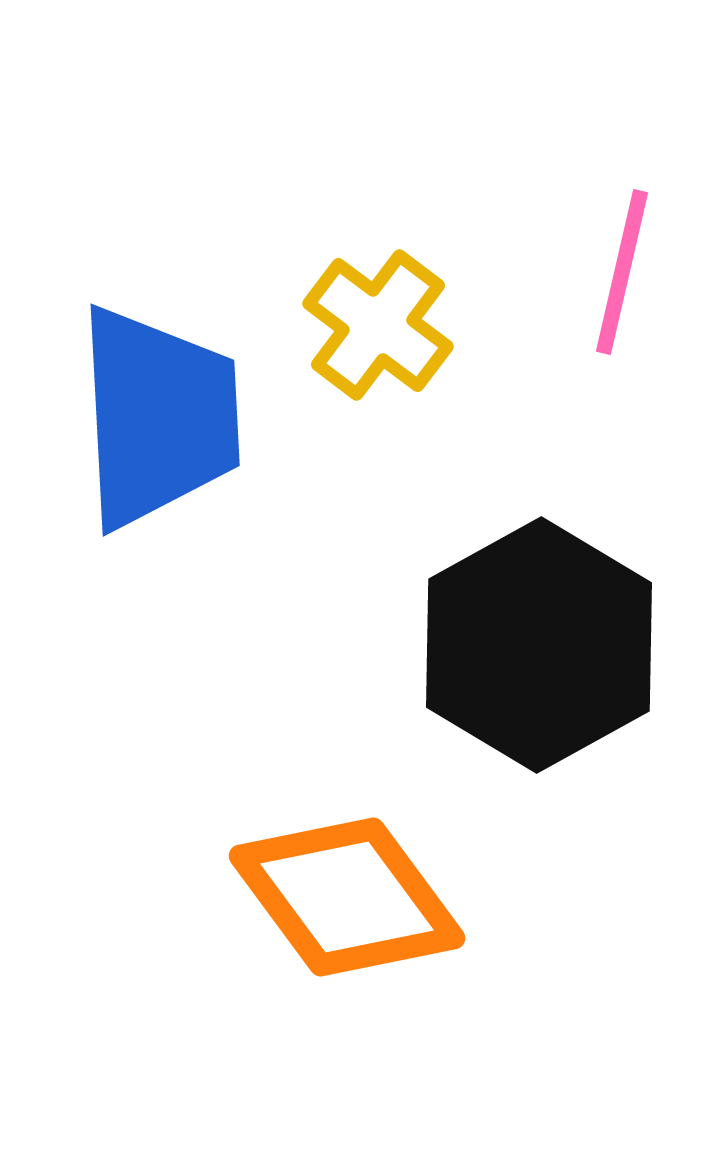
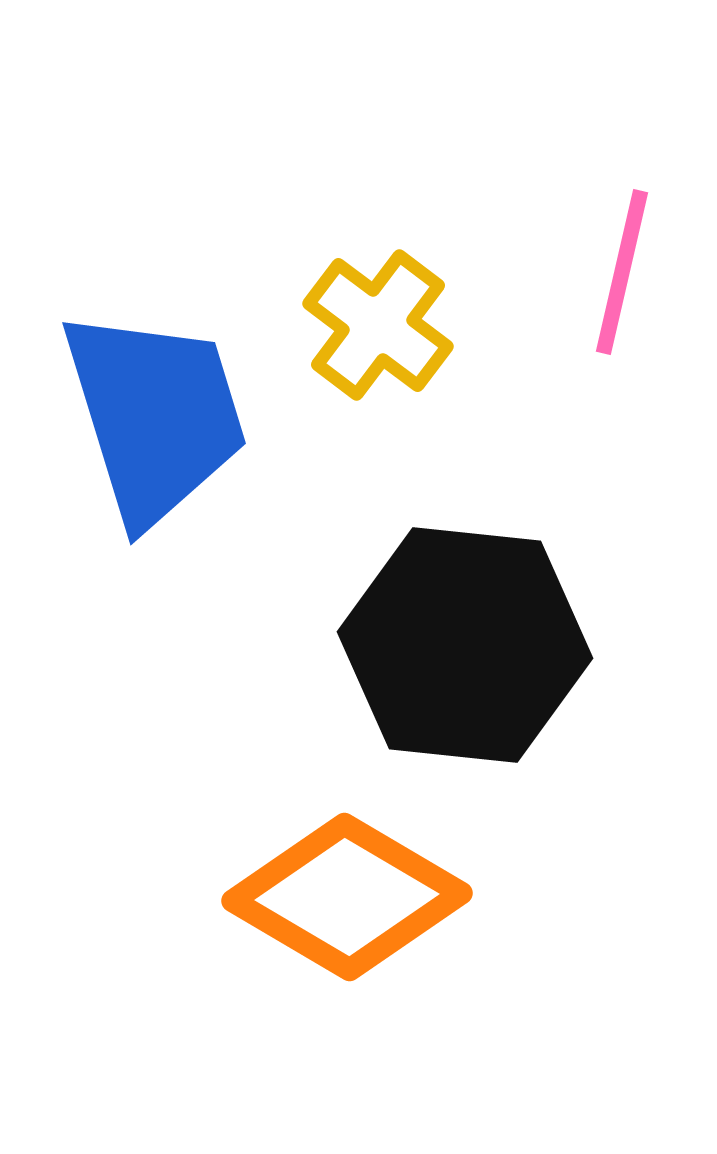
blue trapezoid: moved 3 px left, 1 px up; rotated 14 degrees counterclockwise
black hexagon: moved 74 px left; rotated 25 degrees counterclockwise
orange diamond: rotated 23 degrees counterclockwise
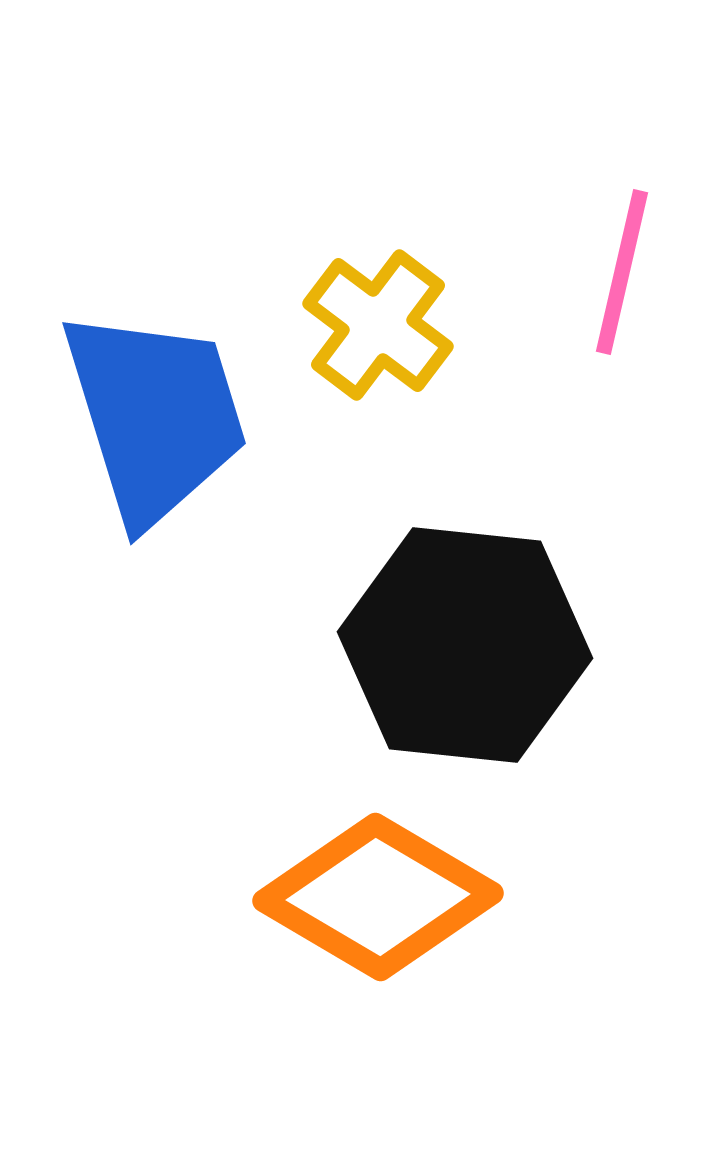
orange diamond: moved 31 px right
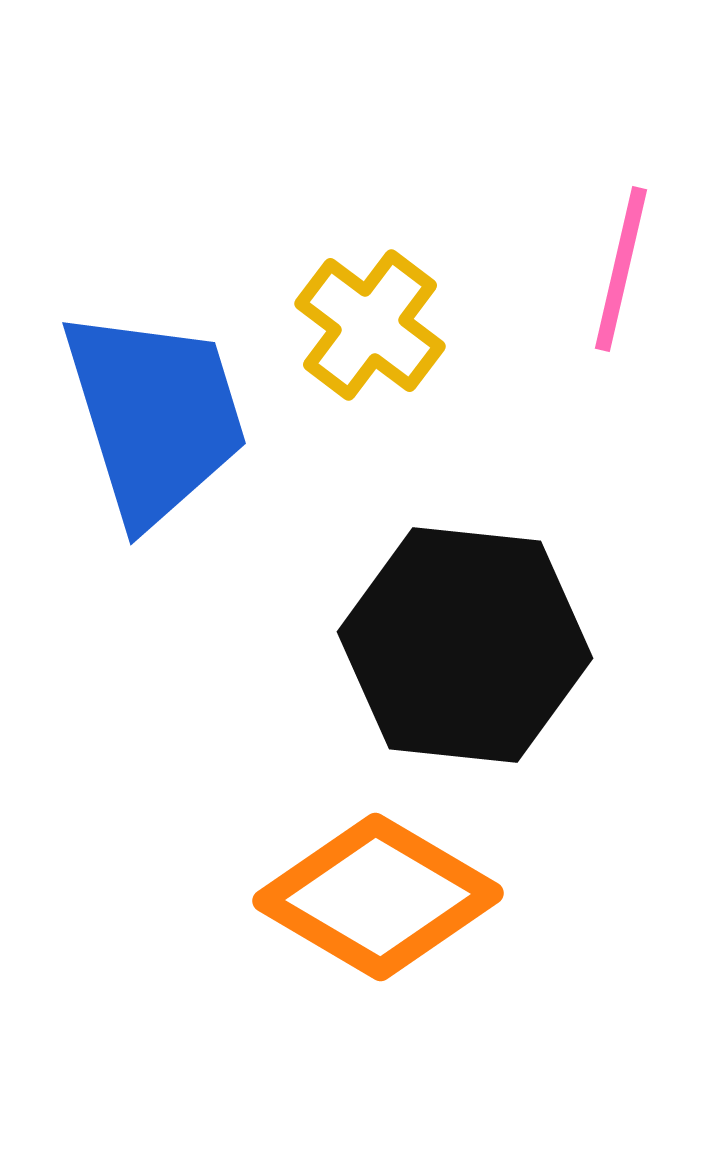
pink line: moved 1 px left, 3 px up
yellow cross: moved 8 px left
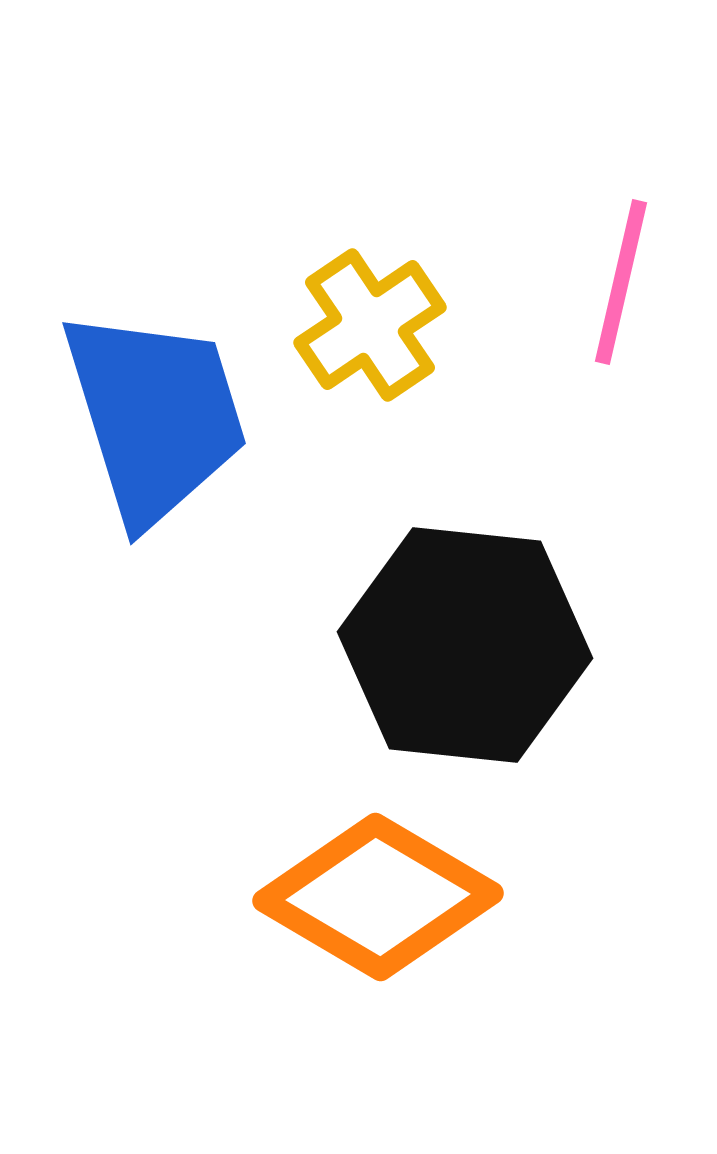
pink line: moved 13 px down
yellow cross: rotated 19 degrees clockwise
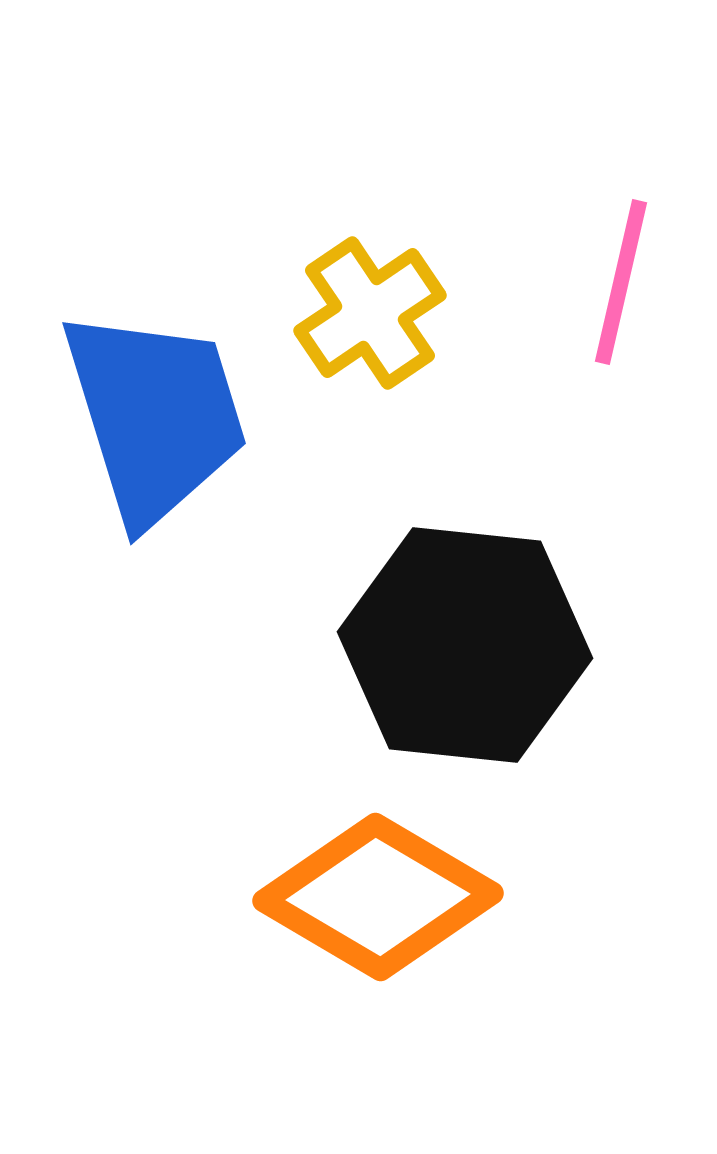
yellow cross: moved 12 px up
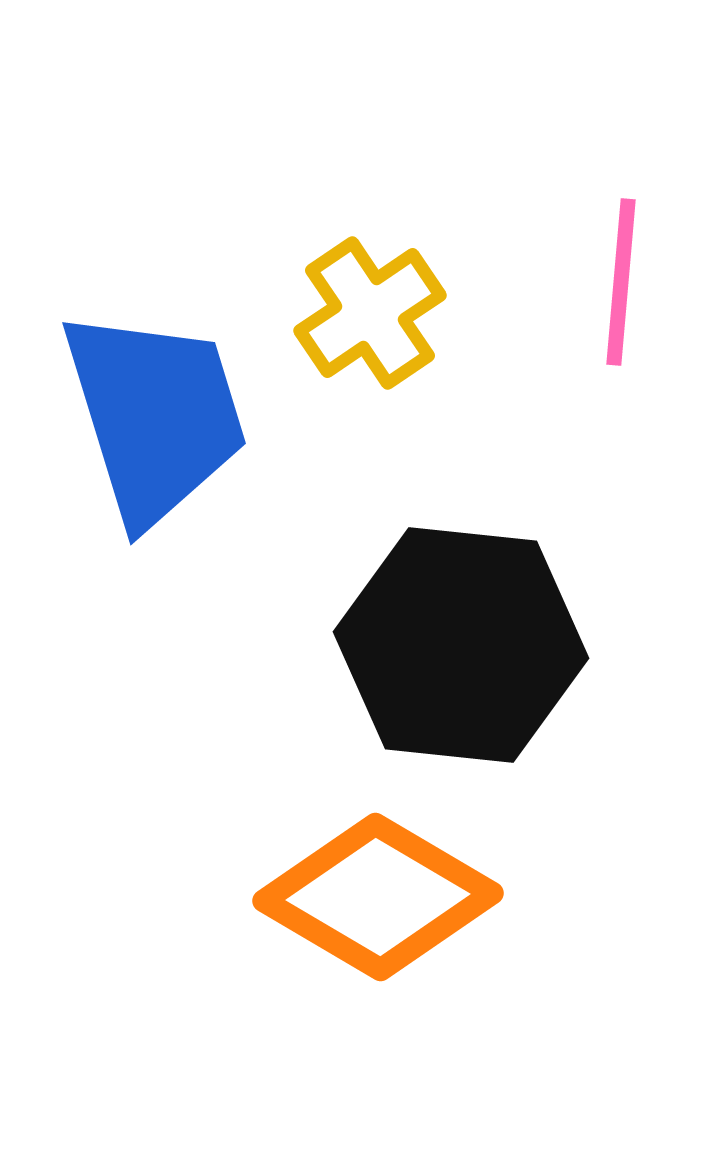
pink line: rotated 8 degrees counterclockwise
black hexagon: moved 4 px left
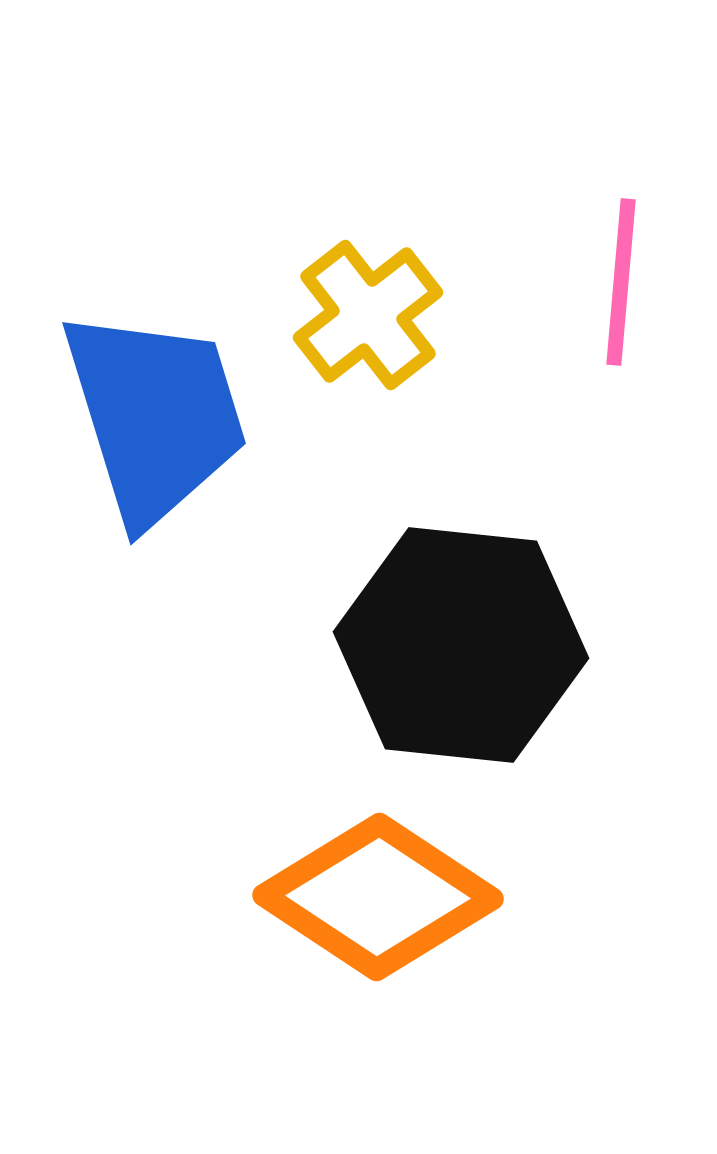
yellow cross: moved 2 px left, 2 px down; rotated 4 degrees counterclockwise
orange diamond: rotated 3 degrees clockwise
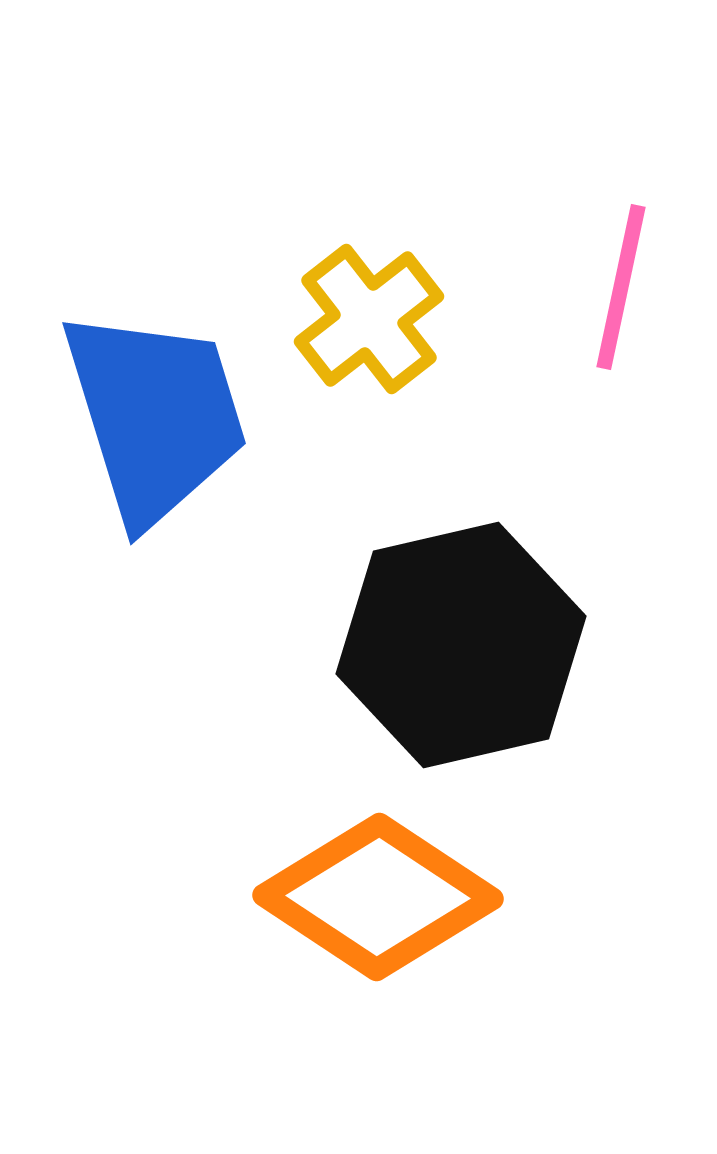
pink line: moved 5 px down; rotated 7 degrees clockwise
yellow cross: moved 1 px right, 4 px down
black hexagon: rotated 19 degrees counterclockwise
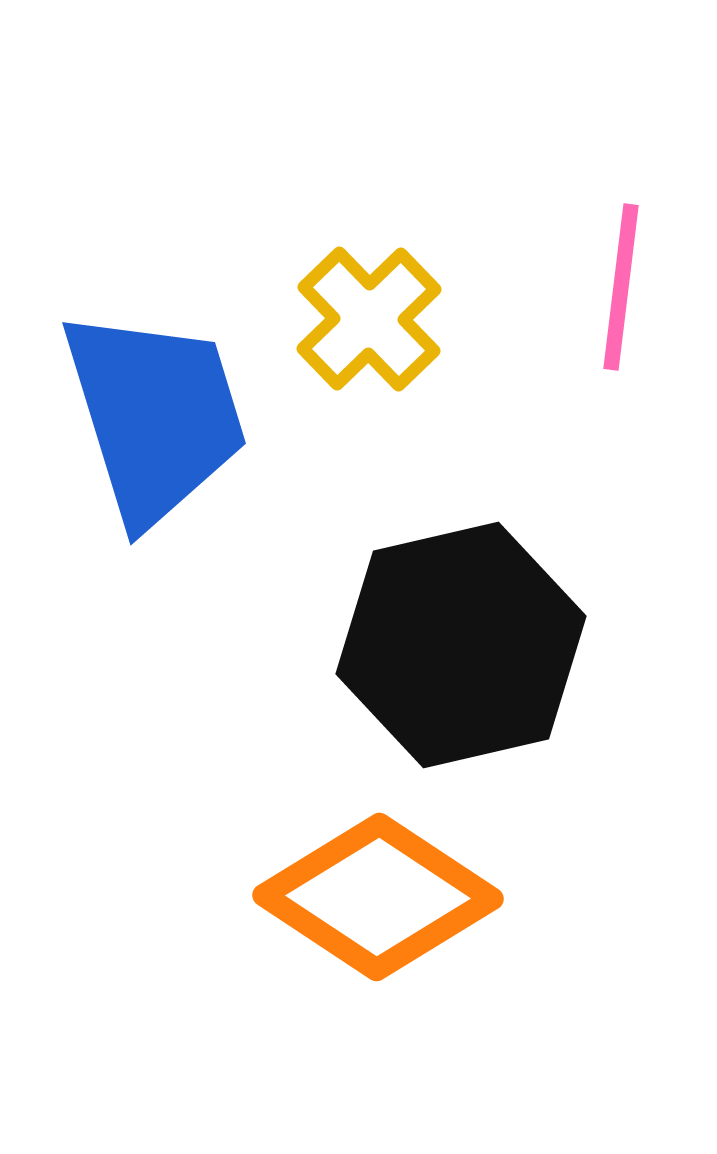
pink line: rotated 5 degrees counterclockwise
yellow cross: rotated 6 degrees counterclockwise
